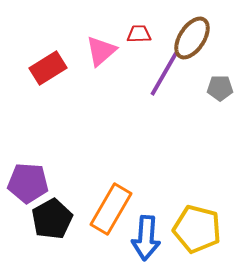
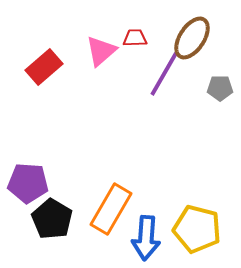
red trapezoid: moved 4 px left, 4 px down
red rectangle: moved 4 px left, 1 px up; rotated 9 degrees counterclockwise
black pentagon: rotated 12 degrees counterclockwise
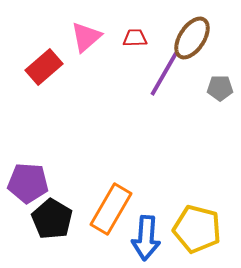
pink triangle: moved 15 px left, 14 px up
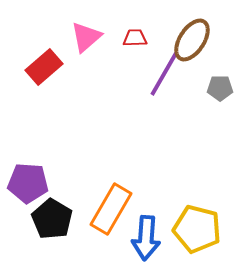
brown ellipse: moved 2 px down
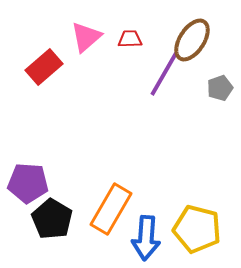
red trapezoid: moved 5 px left, 1 px down
gray pentagon: rotated 20 degrees counterclockwise
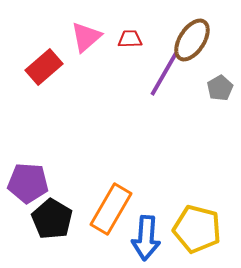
gray pentagon: rotated 10 degrees counterclockwise
